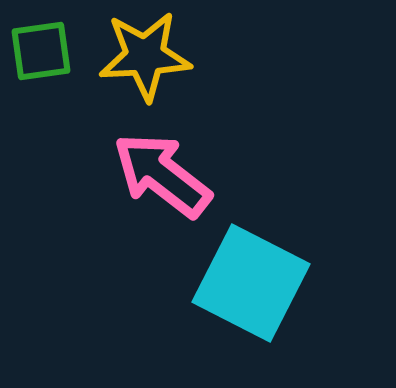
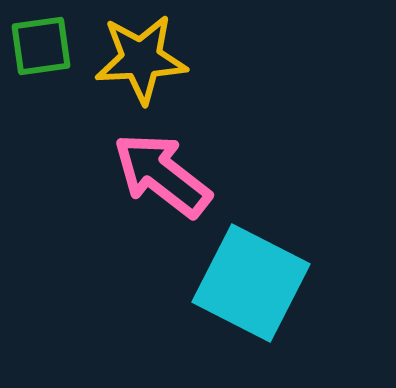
green square: moved 5 px up
yellow star: moved 4 px left, 3 px down
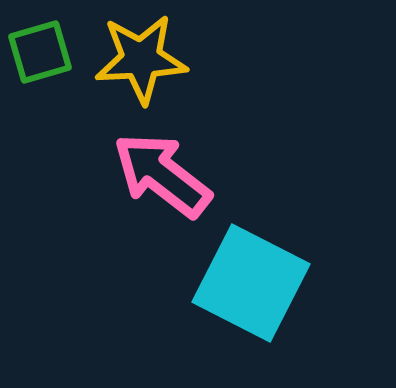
green square: moved 1 px left, 6 px down; rotated 8 degrees counterclockwise
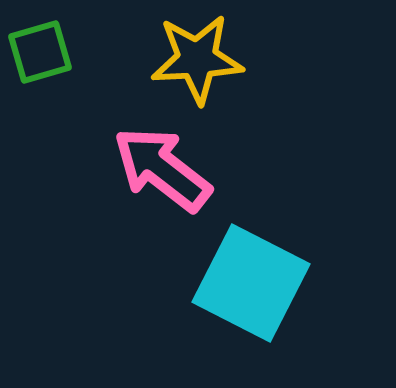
yellow star: moved 56 px right
pink arrow: moved 6 px up
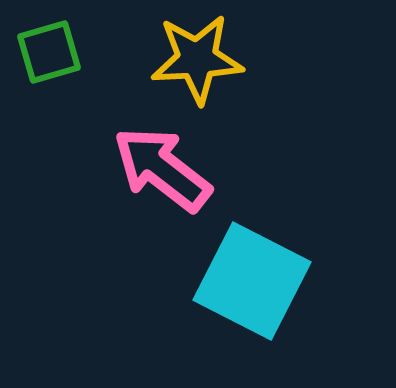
green square: moved 9 px right
cyan square: moved 1 px right, 2 px up
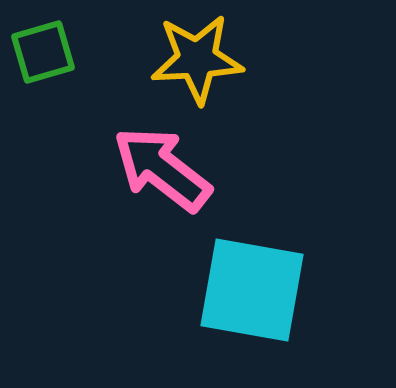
green square: moved 6 px left
cyan square: moved 9 px down; rotated 17 degrees counterclockwise
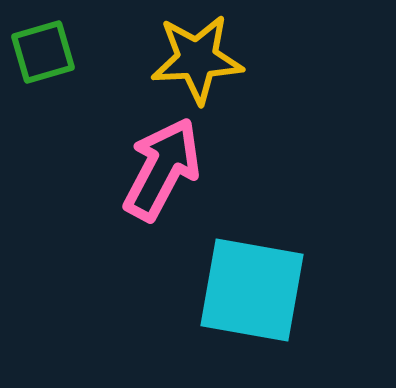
pink arrow: rotated 80 degrees clockwise
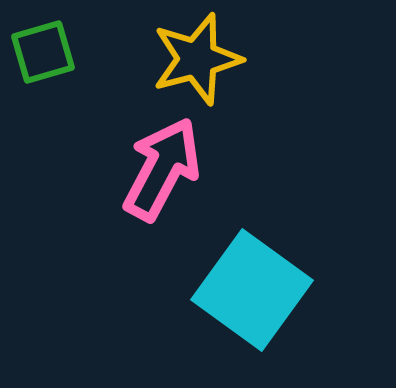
yellow star: rotated 12 degrees counterclockwise
cyan square: rotated 26 degrees clockwise
